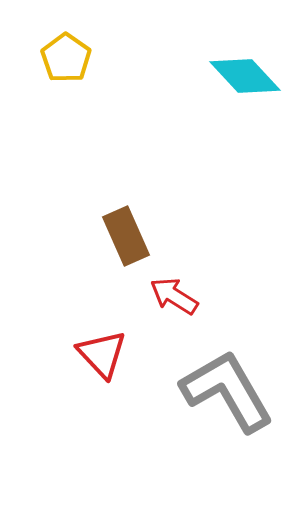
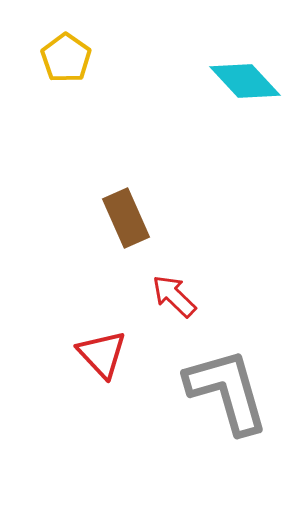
cyan diamond: moved 5 px down
brown rectangle: moved 18 px up
red arrow: rotated 12 degrees clockwise
gray L-shape: rotated 14 degrees clockwise
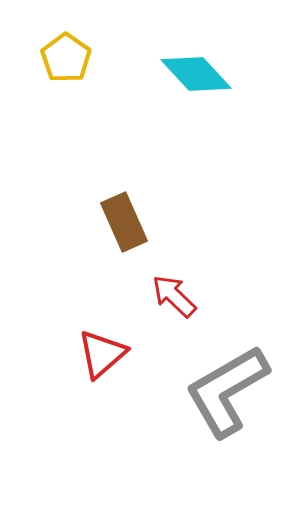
cyan diamond: moved 49 px left, 7 px up
brown rectangle: moved 2 px left, 4 px down
red triangle: rotated 32 degrees clockwise
gray L-shape: rotated 104 degrees counterclockwise
